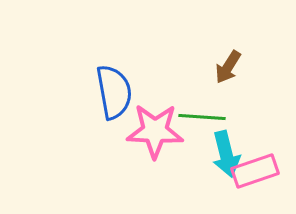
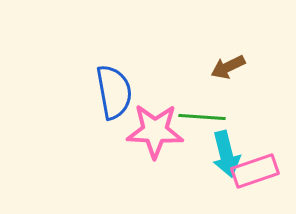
brown arrow: rotated 32 degrees clockwise
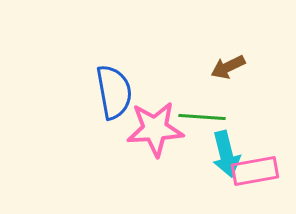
pink star: moved 2 px up; rotated 6 degrees counterclockwise
pink rectangle: rotated 9 degrees clockwise
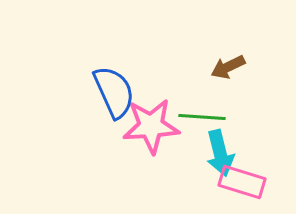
blue semicircle: rotated 14 degrees counterclockwise
pink star: moved 4 px left, 3 px up
cyan arrow: moved 6 px left, 1 px up
pink rectangle: moved 13 px left, 11 px down; rotated 27 degrees clockwise
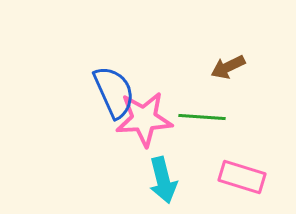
pink star: moved 7 px left, 7 px up
cyan arrow: moved 57 px left, 27 px down
pink rectangle: moved 5 px up
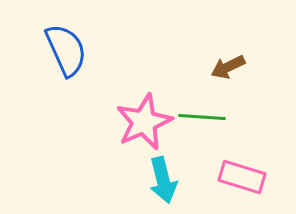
blue semicircle: moved 48 px left, 42 px up
pink star: moved 3 px down; rotated 20 degrees counterclockwise
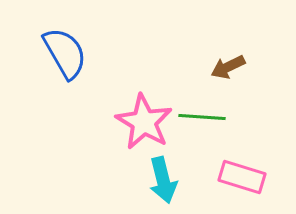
blue semicircle: moved 1 px left, 3 px down; rotated 6 degrees counterclockwise
pink star: rotated 18 degrees counterclockwise
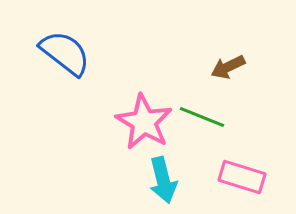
blue semicircle: rotated 22 degrees counterclockwise
green line: rotated 18 degrees clockwise
